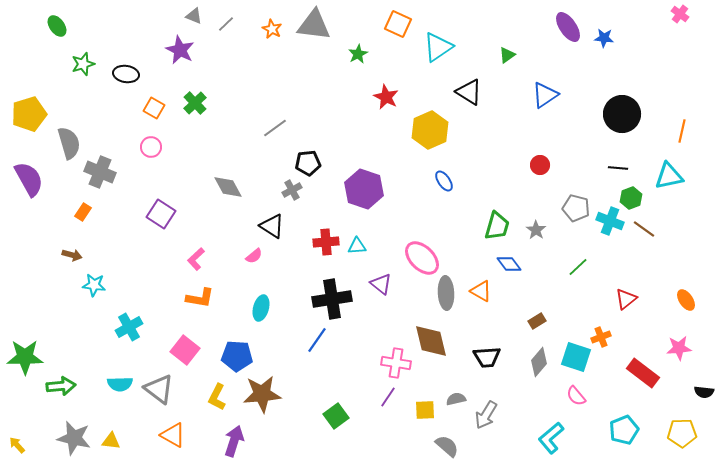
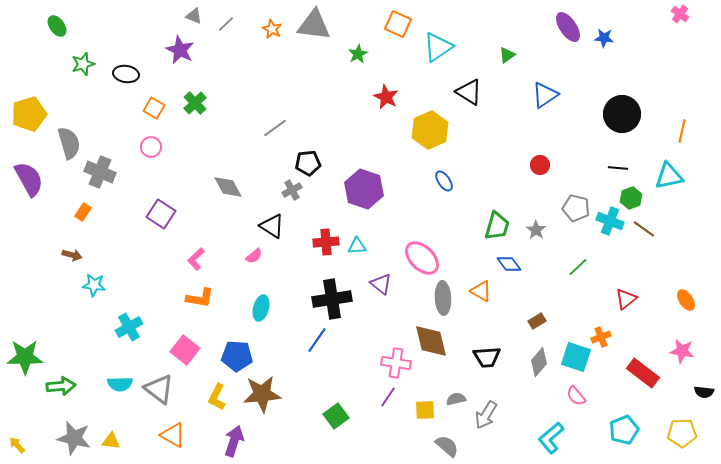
gray ellipse at (446, 293): moved 3 px left, 5 px down
pink star at (679, 348): moved 3 px right, 3 px down; rotated 15 degrees clockwise
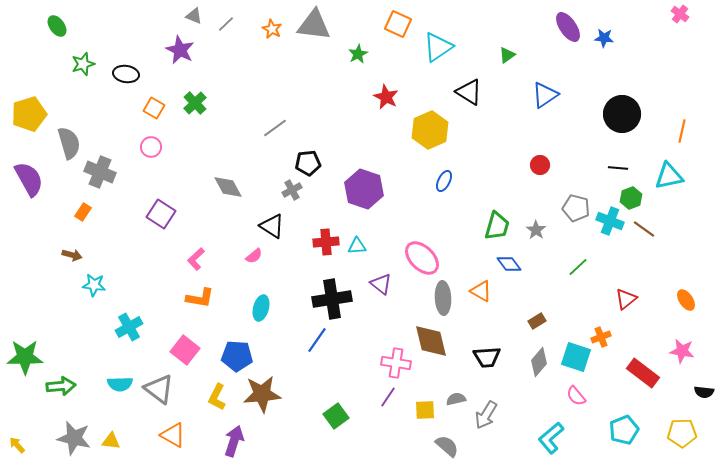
blue ellipse at (444, 181): rotated 60 degrees clockwise
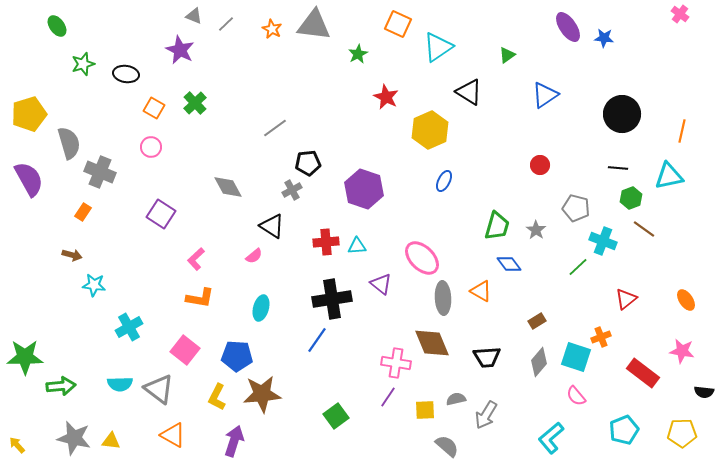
cyan cross at (610, 221): moved 7 px left, 20 px down
brown diamond at (431, 341): moved 1 px right, 2 px down; rotated 9 degrees counterclockwise
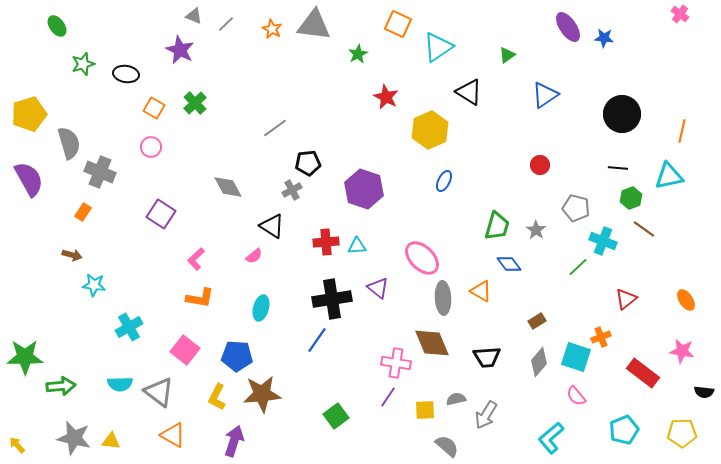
purple triangle at (381, 284): moved 3 px left, 4 px down
gray triangle at (159, 389): moved 3 px down
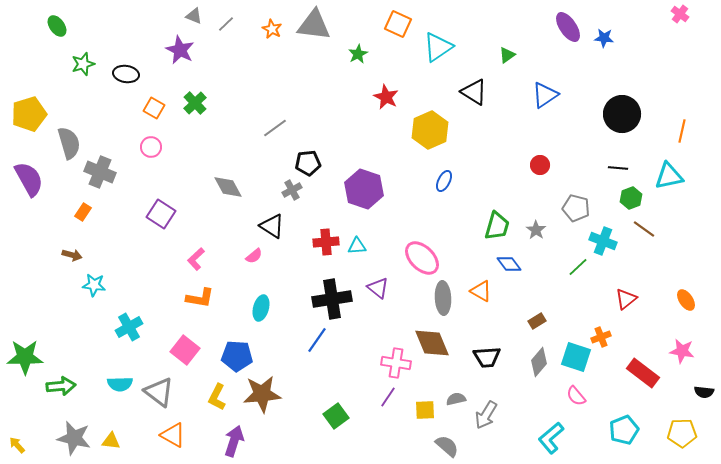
black triangle at (469, 92): moved 5 px right
